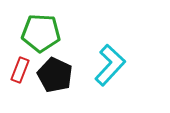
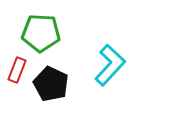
red rectangle: moved 3 px left
black pentagon: moved 4 px left, 9 px down
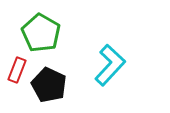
green pentagon: rotated 27 degrees clockwise
black pentagon: moved 2 px left, 1 px down
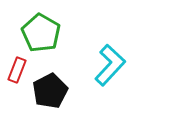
black pentagon: moved 1 px right, 6 px down; rotated 20 degrees clockwise
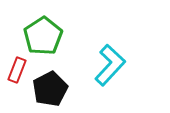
green pentagon: moved 2 px right, 3 px down; rotated 9 degrees clockwise
black pentagon: moved 2 px up
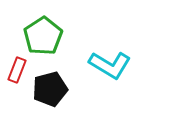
cyan L-shape: rotated 78 degrees clockwise
black pentagon: rotated 12 degrees clockwise
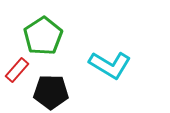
red rectangle: rotated 20 degrees clockwise
black pentagon: moved 1 px right, 3 px down; rotated 16 degrees clockwise
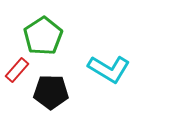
cyan L-shape: moved 1 px left, 4 px down
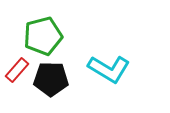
green pentagon: rotated 18 degrees clockwise
black pentagon: moved 13 px up
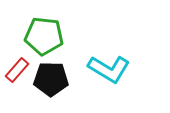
green pentagon: moved 1 px right; rotated 21 degrees clockwise
